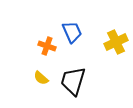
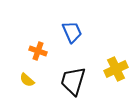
yellow cross: moved 27 px down
orange cross: moved 9 px left, 5 px down
yellow semicircle: moved 14 px left, 2 px down
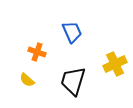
orange cross: moved 1 px left, 1 px down
yellow cross: moved 1 px left, 5 px up
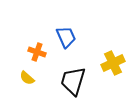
blue trapezoid: moved 6 px left, 5 px down
yellow cross: moved 2 px left, 1 px up
yellow semicircle: moved 2 px up
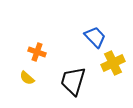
blue trapezoid: moved 29 px right; rotated 20 degrees counterclockwise
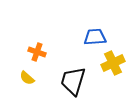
blue trapezoid: rotated 50 degrees counterclockwise
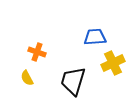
yellow semicircle: rotated 21 degrees clockwise
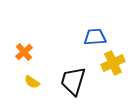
orange cross: moved 13 px left; rotated 30 degrees clockwise
yellow semicircle: moved 5 px right, 4 px down; rotated 28 degrees counterclockwise
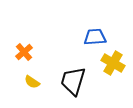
yellow cross: rotated 35 degrees counterclockwise
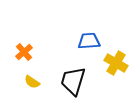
blue trapezoid: moved 6 px left, 4 px down
yellow cross: moved 3 px right
